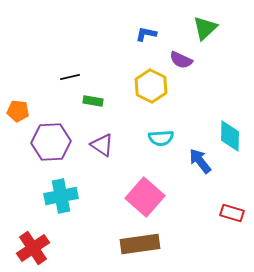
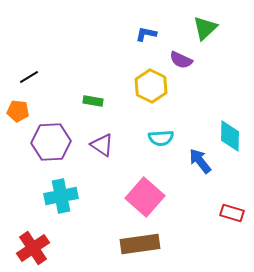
black line: moved 41 px left; rotated 18 degrees counterclockwise
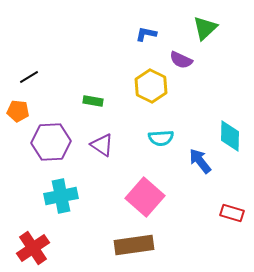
brown rectangle: moved 6 px left, 1 px down
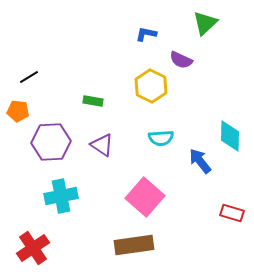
green triangle: moved 5 px up
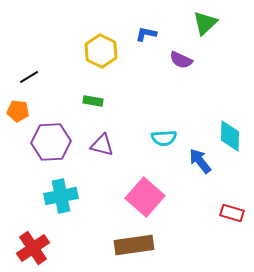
yellow hexagon: moved 50 px left, 35 px up
cyan semicircle: moved 3 px right
purple triangle: rotated 20 degrees counterclockwise
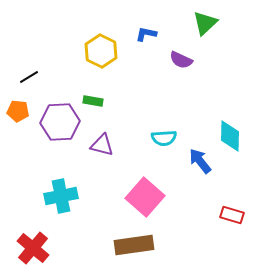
purple hexagon: moved 9 px right, 20 px up
red rectangle: moved 2 px down
red cross: rotated 16 degrees counterclockwise
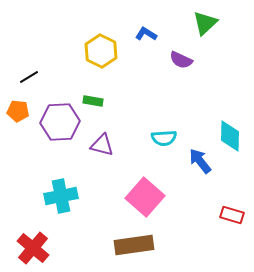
blue L-shape: rotated 20 degrees clockwise
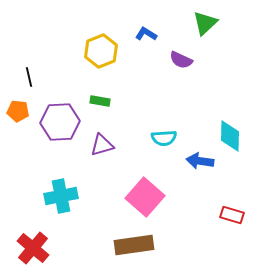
yellow hexagon: rotated 12 degrees clockwise
black line: rotated 72 degrees counterclockwise
green rectangle: moved 7 px right
purple triangle: rotated 30 degrees counterclockwise
blue arrow: rotated 44 degrees counterclockwise
